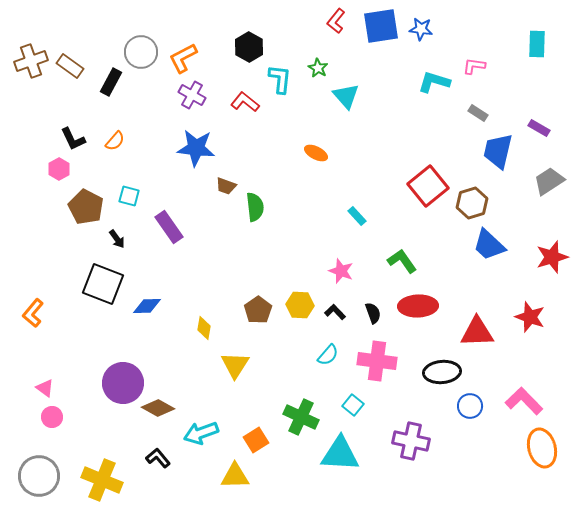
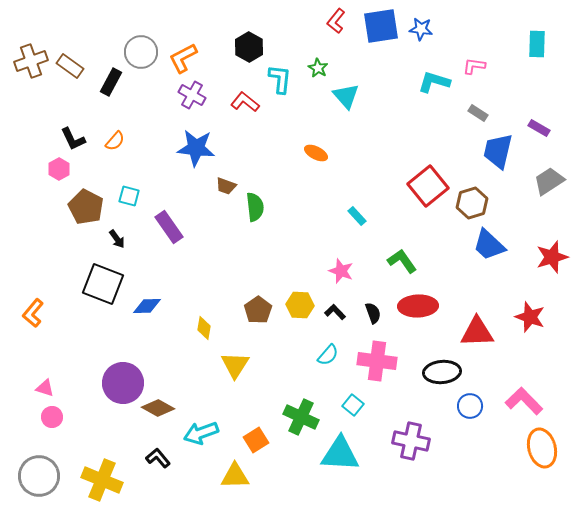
pink triangle at (45, 388): rotated 18 degrees counterclockwise
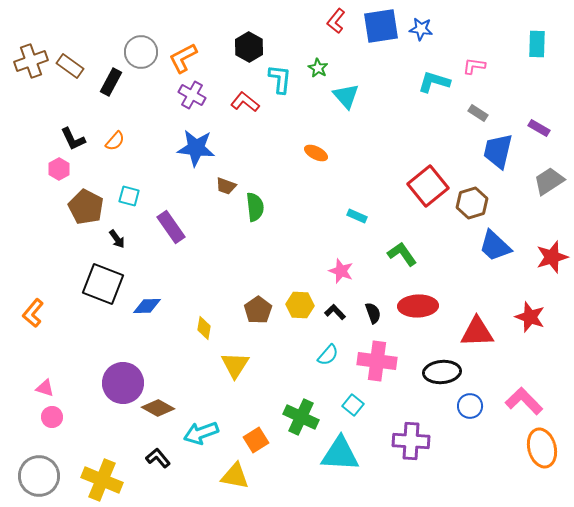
cyan rectangle at (357, 216): rotated 24 degrees counterclockwise
purple rectangle at (169, 227): moved 2 px right
blue trapezoid at (489, 245): moved 6 px right, 1 px down
green L-shape at (402, 261): moved 7 px up
purple cross at (411, 441): rotated 9 degrees counterclockwise
yellow triangle at (235, 476): rotated 12 degrees clockwise
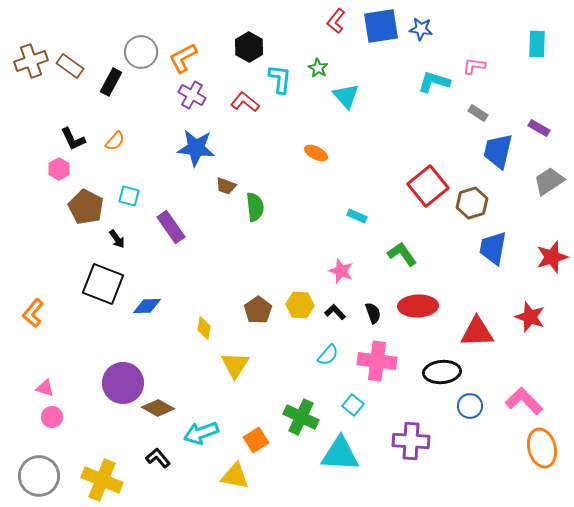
blue trapezoid at (495, 246): moved 2 px left, 2 px down; rotated 57 degrees clockwise
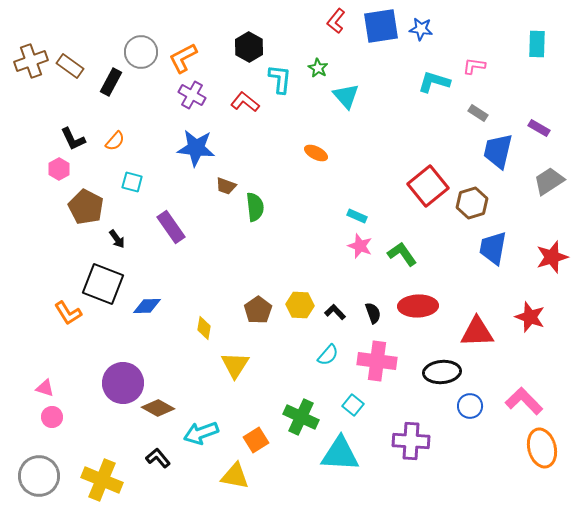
cyan square at (129, 196): moved 3 px right, 14 px up
pink star at (341, 271): moved 19 px right, 25 px up
orange L-shape at (33, 313): moved 35 px right; rotated 72 degrees counterclockwise
